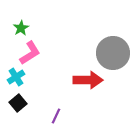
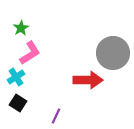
black square: rotated 18 degrees counterclockwise
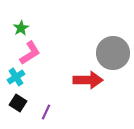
purple line: moved 10 px left, 4 px up
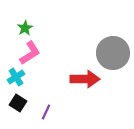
green star: moved 4 px right
red arrow: moved 3 px left, 1 px up
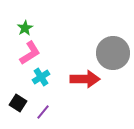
cyan cross: moved 25 px right
purple line: moved 3 px left; rotated 14 degrees clockwise
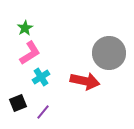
gray circle: moved 4 px left
red arrow: moved 2 px down; rotated 12 degrees clockwise
black square: rotated 36 degrees clockwise
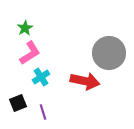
purple line: rotated 56 degrees counterclockwise
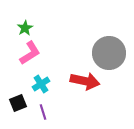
cyan cross: moved 7 px down
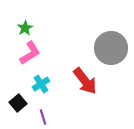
gray circle: moved 2 px right, 5 px up
red arrow: rotated 40 degrees clockwise
black square: rotated 18 degrees counterclockwise
purple line: moved 5 px down
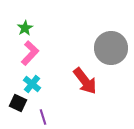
pink L-shape: rotated 15 degrees counterclockwise
cyan cross: moved 9 px left; rotated 18 degrees counterclockwise
black square: rotated 24 degrees counterclockwise
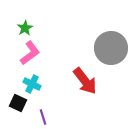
pink L-shape: rotated 10 degrees clockwise
cyan cross: rotated 12 degrees counterclockwise
